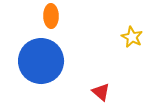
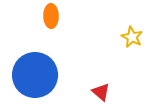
blue circle: moved 6 px left, 14 px down
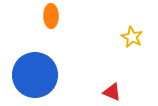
red triangle: moved 11 px right; rotated 18 degrees counterclockwise
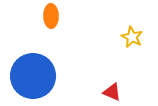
blue circle: moved 2 px left, 1 px down
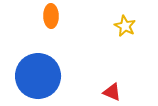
yellow star: moved 7 px left, 11 px up
blue circle: moved 5 px right
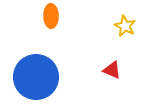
blue circle: moved 2 px left, 1 px down
red triangle: moved 22 px up
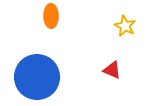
blue circle: moved 1 px right
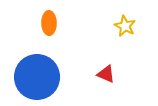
orange ellipse: moved 2 px left, 7 px down
red triangle: moved 6 px left, 4 px down
